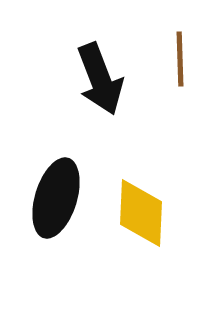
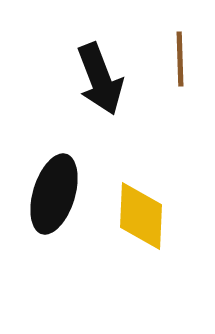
black ellipse: moved 2 px left, 4 px up
yellow diamond: moved 3 px down
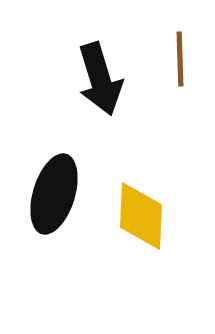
black arrow: rotated 4 degrees clockwise
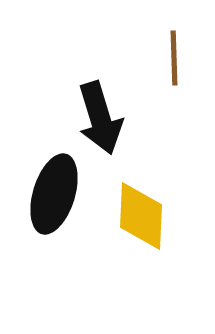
brown line: moved 6 px left, 1 px up
black arrow: moved 39 px down
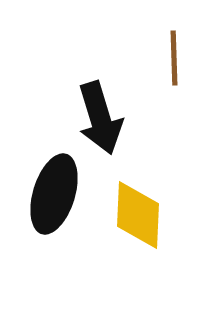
yellow diamond: moved 3 px left, 1 px up
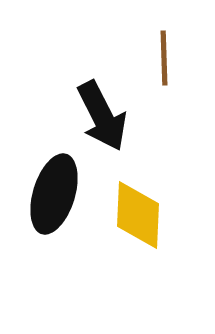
brown line: moved 10 px left
black arrow: moved 2 px right, 2 px up; rotated 10 degrees counterclockwise
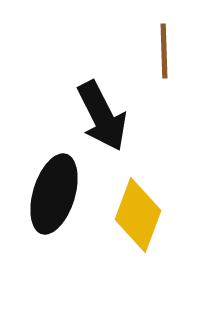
brown line: moved 7 px up
yellow diamond: rotated 18 degrees clockwise
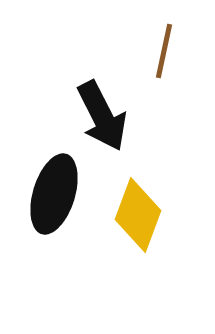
brown line: rotated 14 degrees clockwise
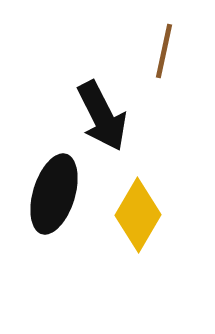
yellow diamond: rotated 10 degrees clockwise
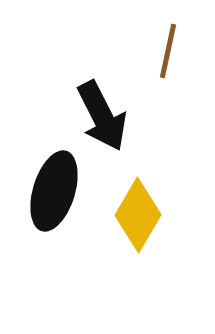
brown line: moved 4 px right
black ellipse: moved 3 px up
